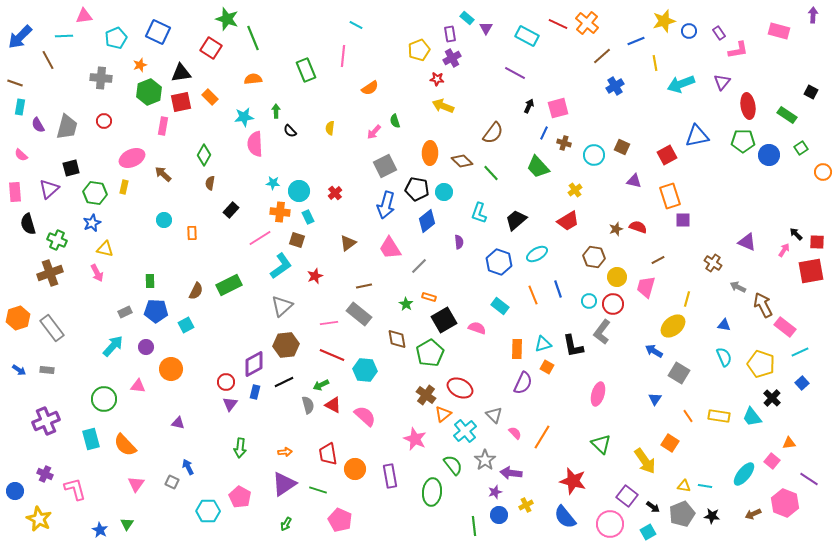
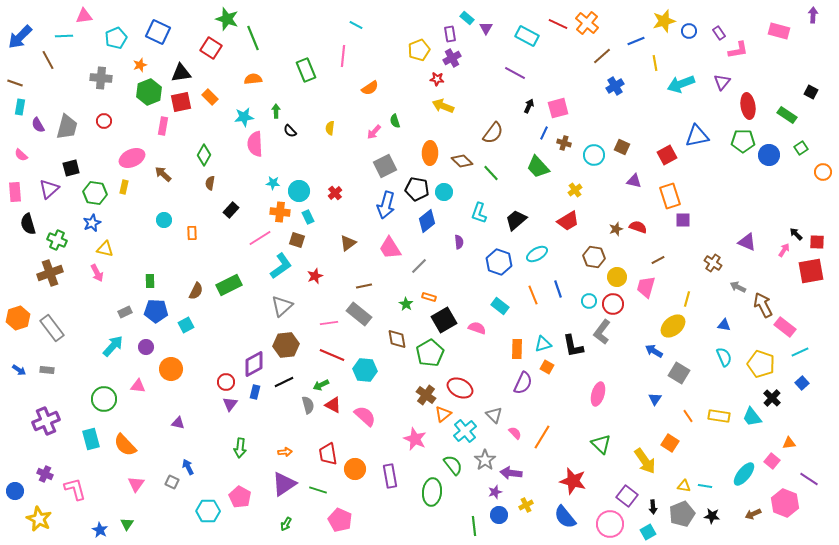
black arrow at (653, 507): rotated 48 degrees clockwise
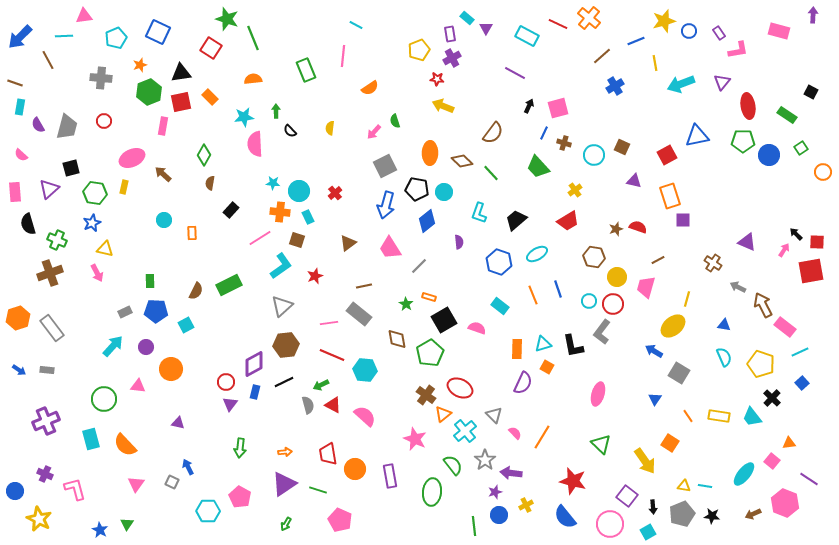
orange cross at (587, 23): moved 2 px right, 5 px up
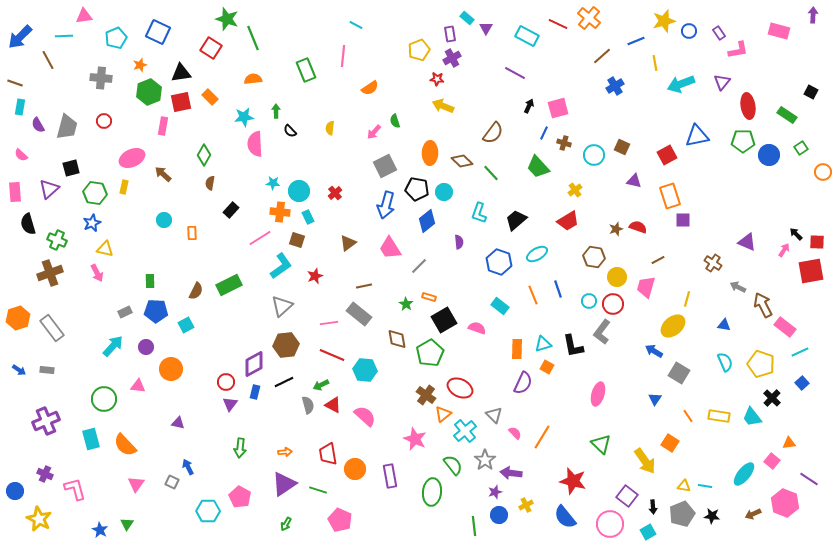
cyan semicircle at (724, 357): moved 1 px right, 5 px down
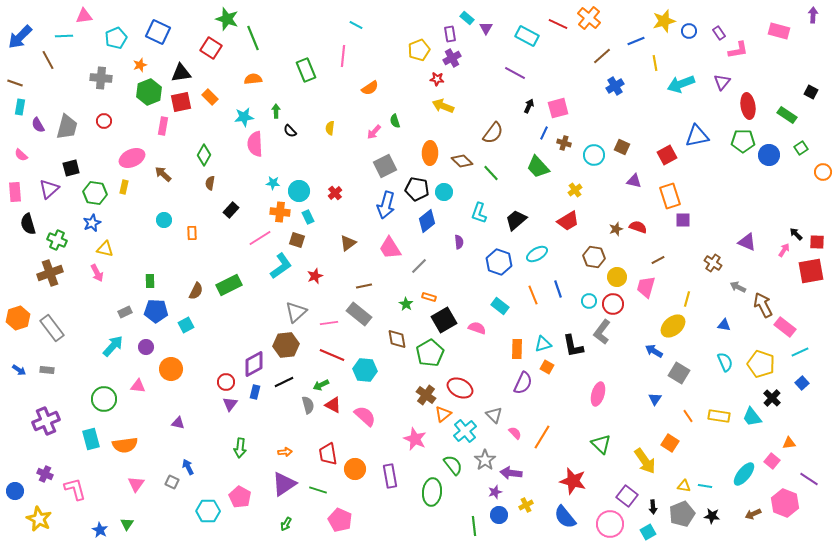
gray triangle at (282, 306): moved 14 px right, 6 px down
orange semicircle at (125, 445): rotated 55 degrees counterclockwise
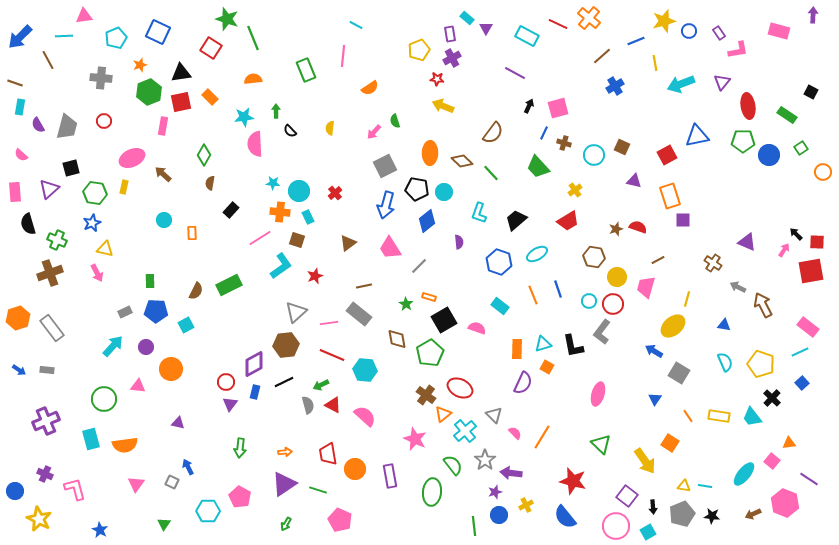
pink rectangle at (785, 327): moved 23 px right
green triangle at (127, 524): moved 37 px right
pink circle at (610, 524): moved 6 px right, 2 px down
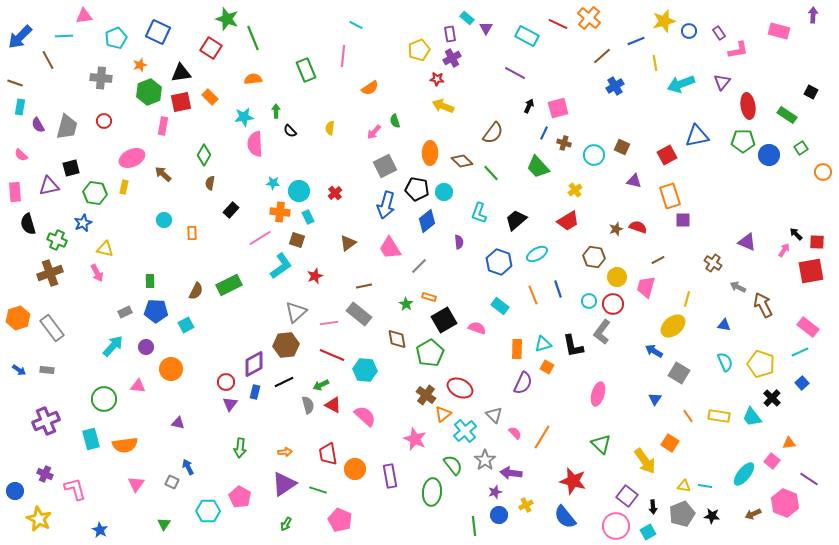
purple triangle at (49, 189): moved 3 px up; rotated 30 degrees clockwise
blue star at (92, 223): moved 9 px left
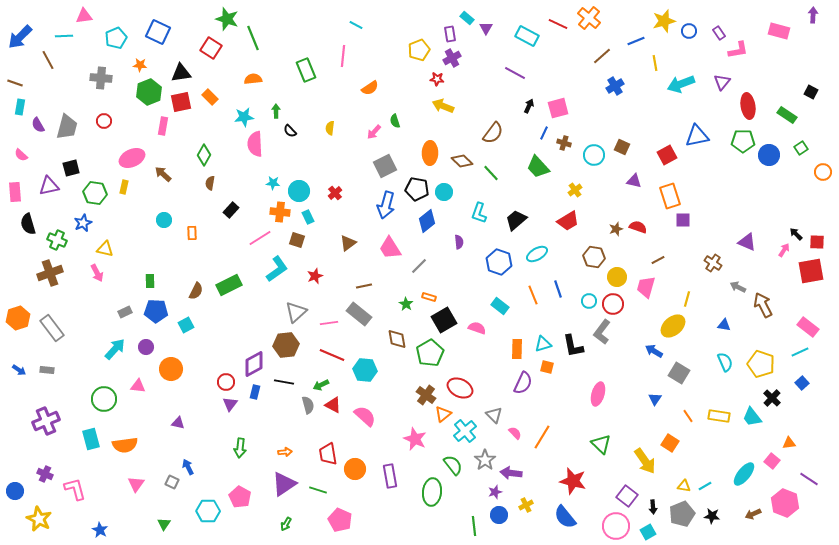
orange star at (140, 65): rotated 24 degrees clockwise
cyan L-shape at (281, 266): moved 4 px left, 3 px down
cyan arrow at (113, 346): moved 2 px right, 3 px down
orange square at (547, 367): rotated 16 degrees counterclockwise
black line at (284, 382): rotated 36 degrees clockwise
cyan line at (705, 486): rotated 40 degrees counterclockwise
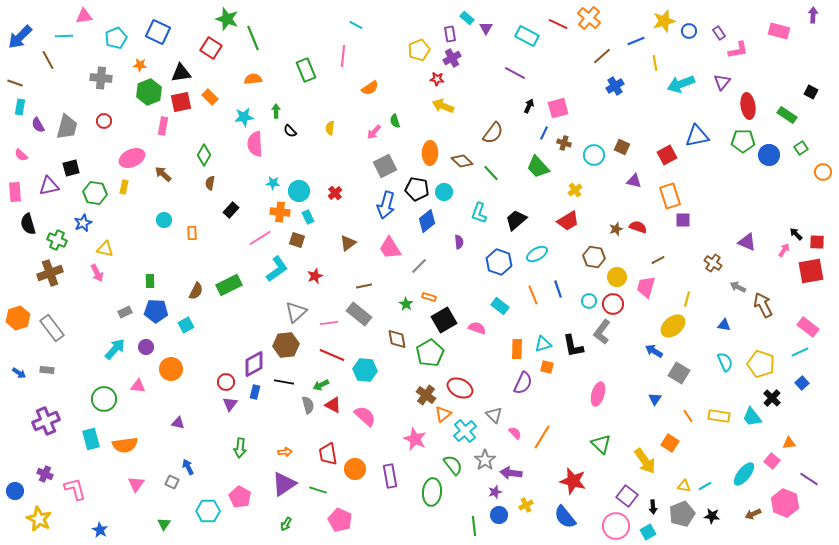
blue arrow at (19, 370): moved 3 px down
